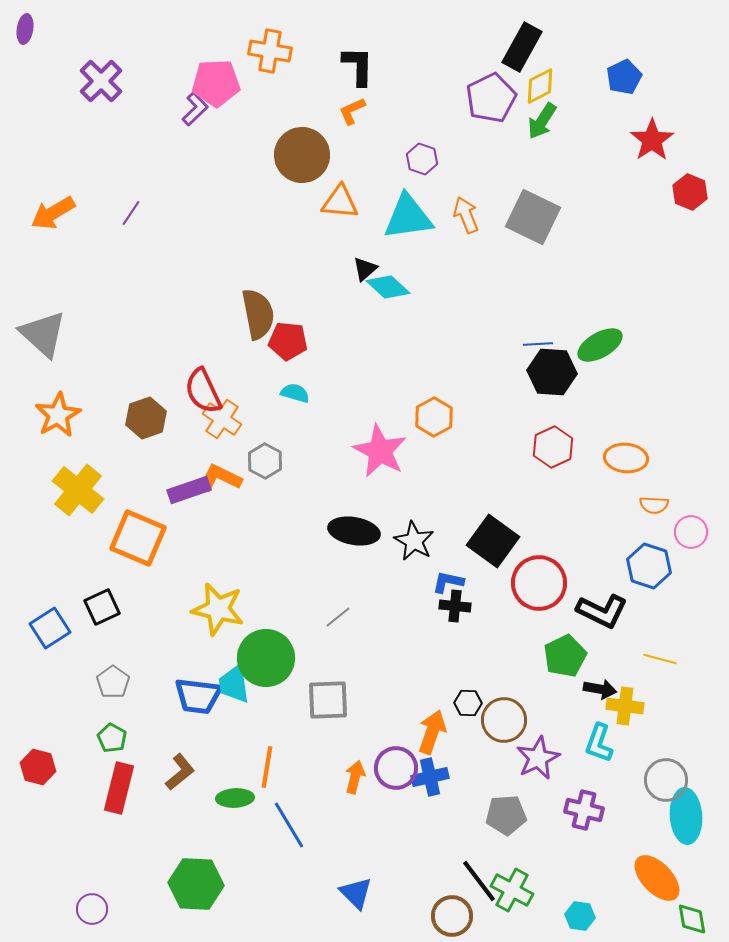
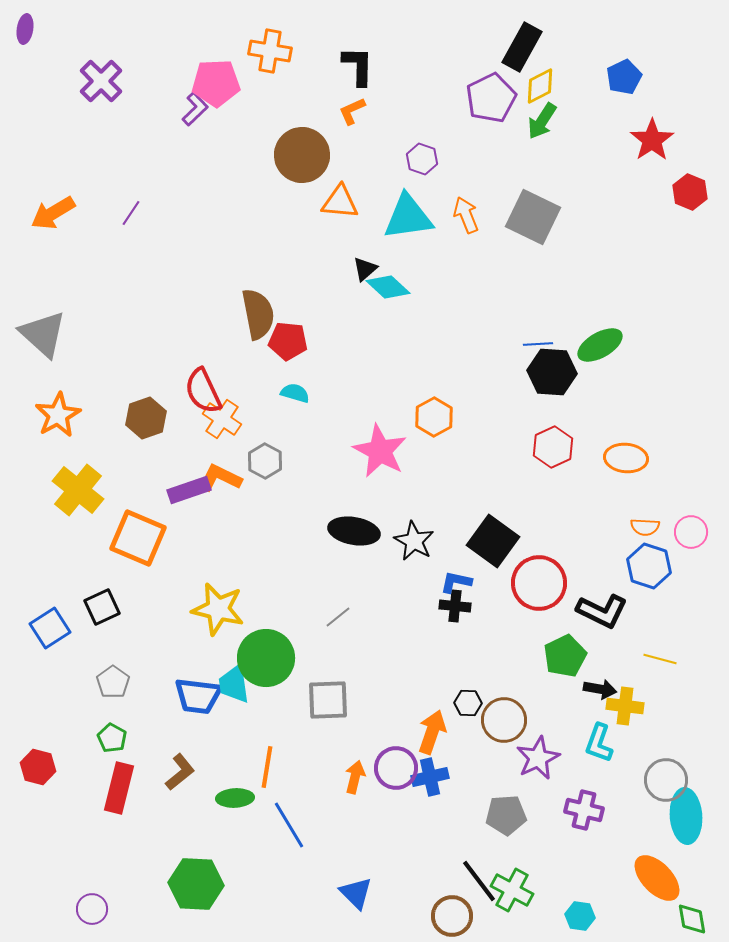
orange semicircle at (654, 505): moved 9 px left, 22 px down
blue L-shape at (448, 582): moved 8 px right
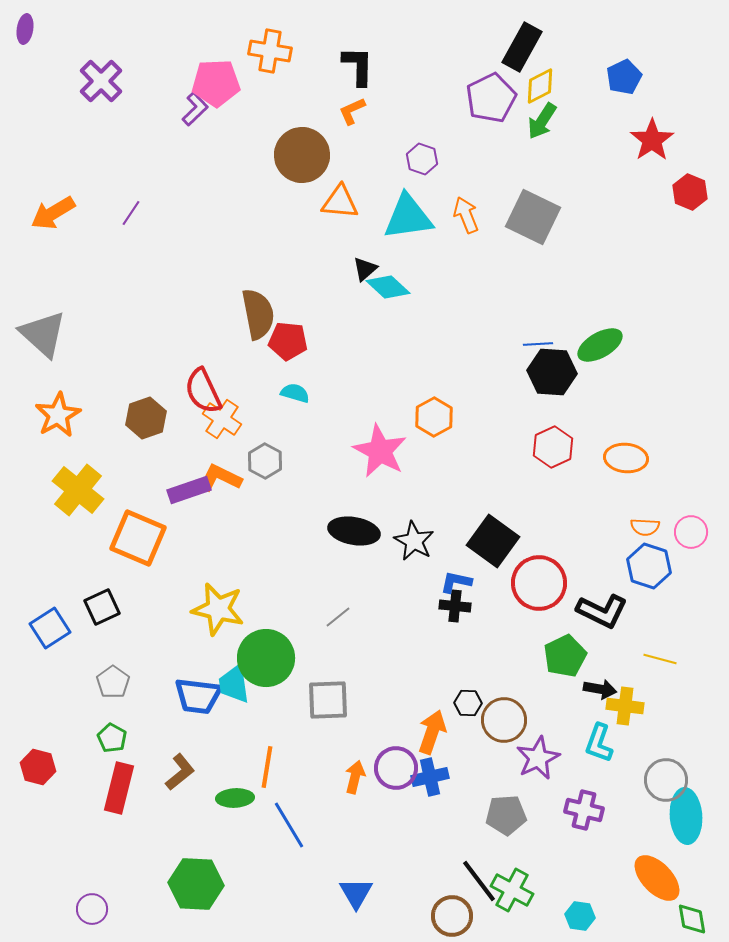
blue triangle at (356, 893): rotated 15 degrees clockwise
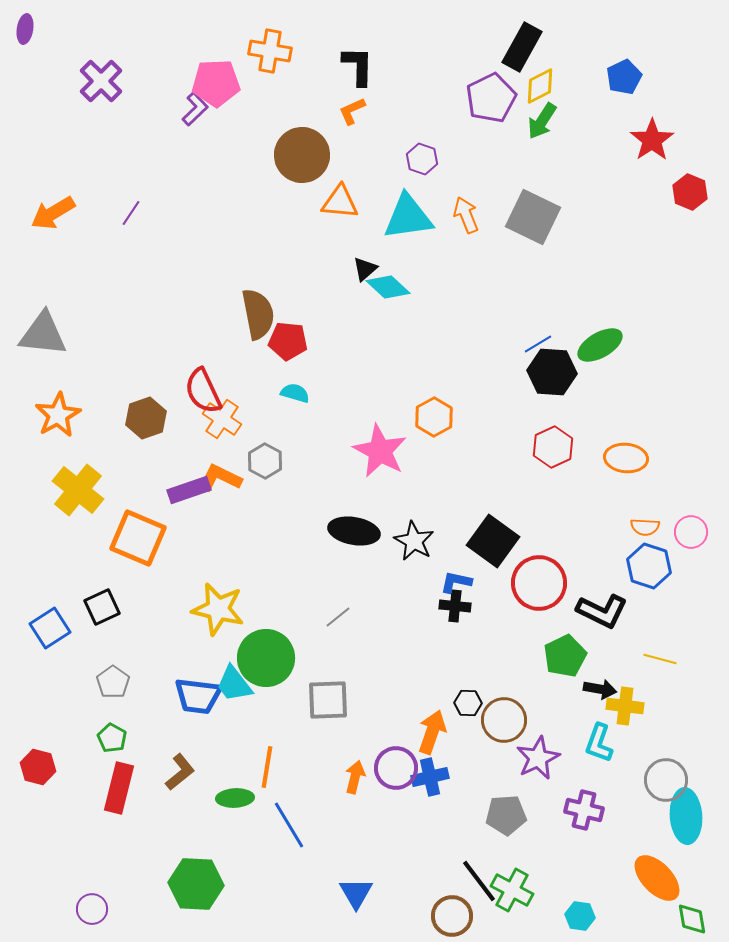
gray triangle at (43, 334): rotated 36 degrees counterclockwise
blue line at (538, 344): rotated 28 degrees counterclockwise
cyan trapezoid at (234, 684): rotated 30 degrees counterclockwise
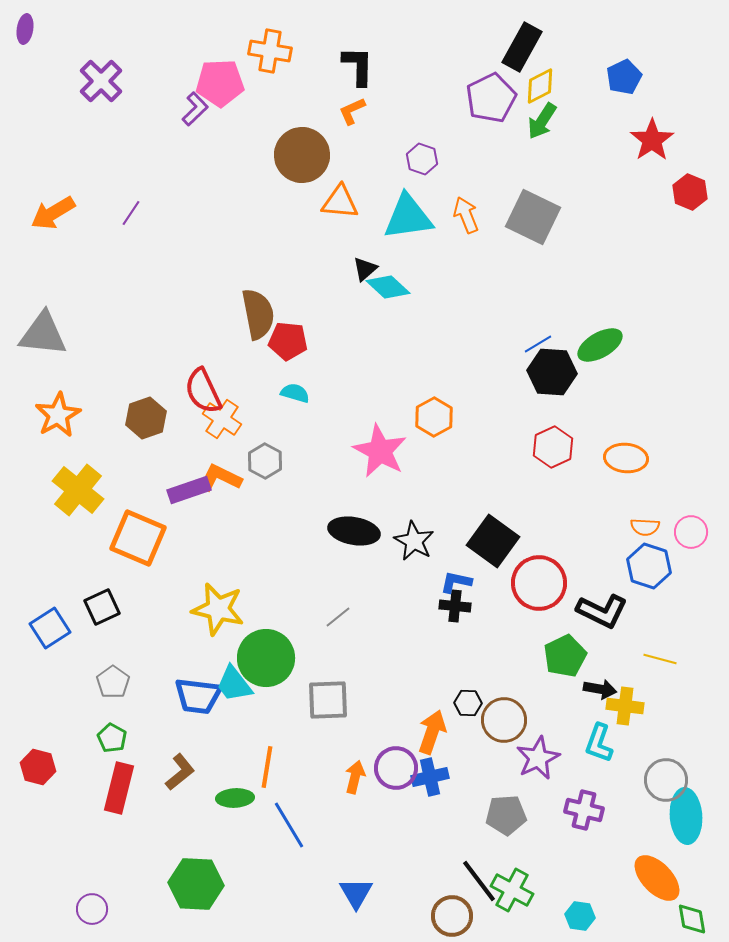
pink pentagon at (216, 83): moved 4 px right
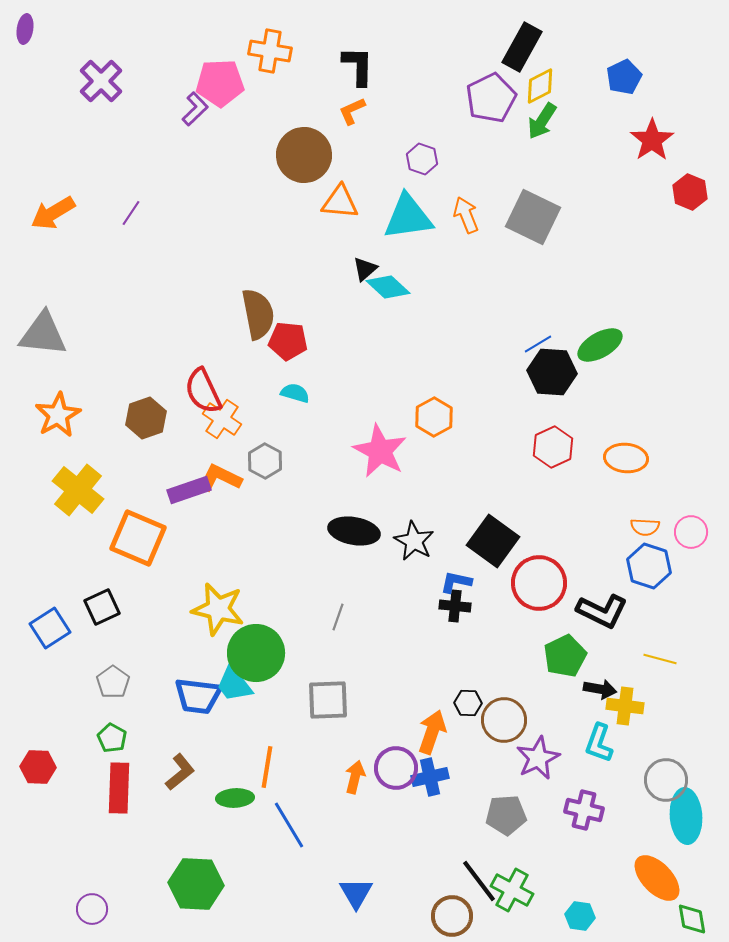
brown circle at (302, 155): moved 2 px right
gray line at (338, 617): rotated 32 degrees counterclockwise
green circle at (266, 658): moved 10 px left, 5 px up
red hexagon at (38, 767): rotated 12 degrees counterclockwise
red rectangle at (119, 788): rotated 12 degrees counterclockwise
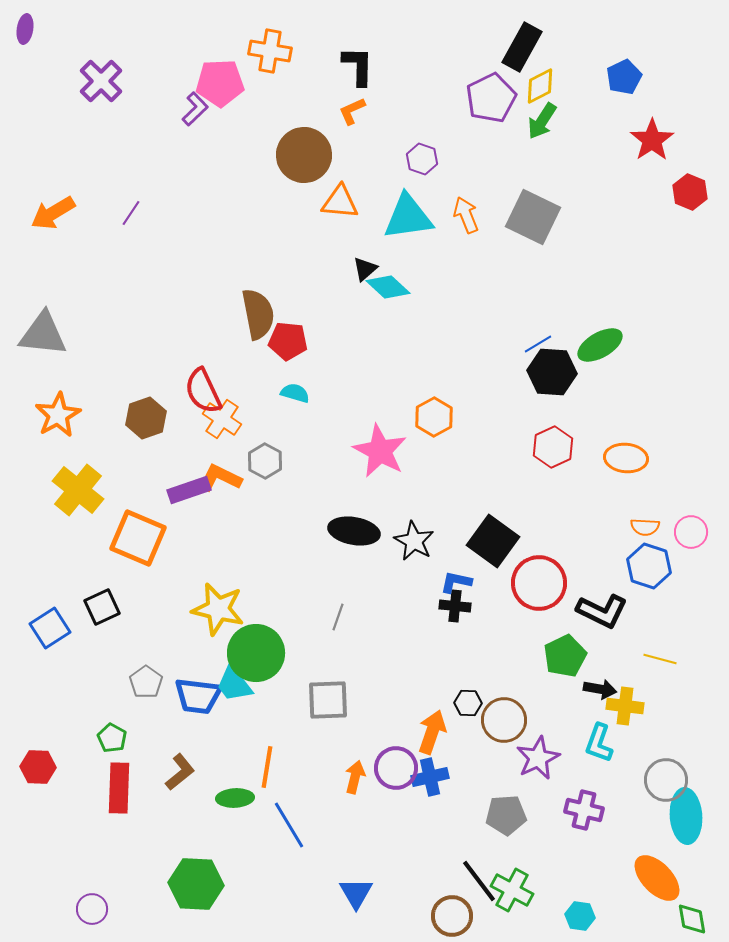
gray pentagon at (113, 682): moved 33 px right
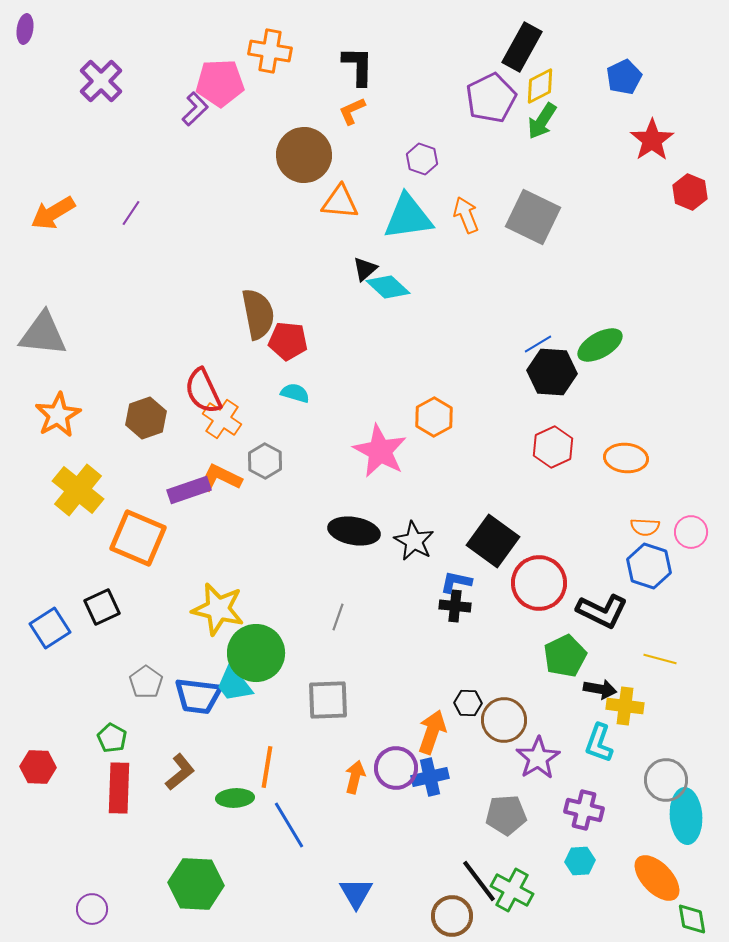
purple star at (538, 758): rotated 6 degrees counterclockwise
cyan hexagon at (580, 916): moved 55 px up; rotated 12 degrees counterclockwise
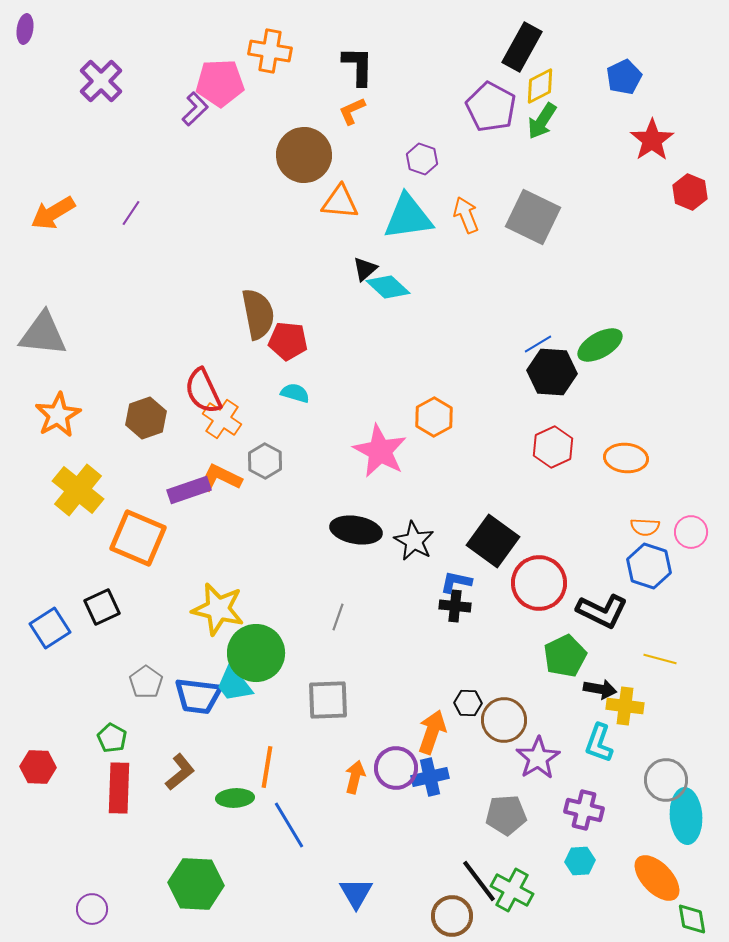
purple pentagon at (491, 98): moved 9 px down; rotated 18 degrees counterclockwise
black ellipse at (354, 531): moved 2 px right, 1 px up
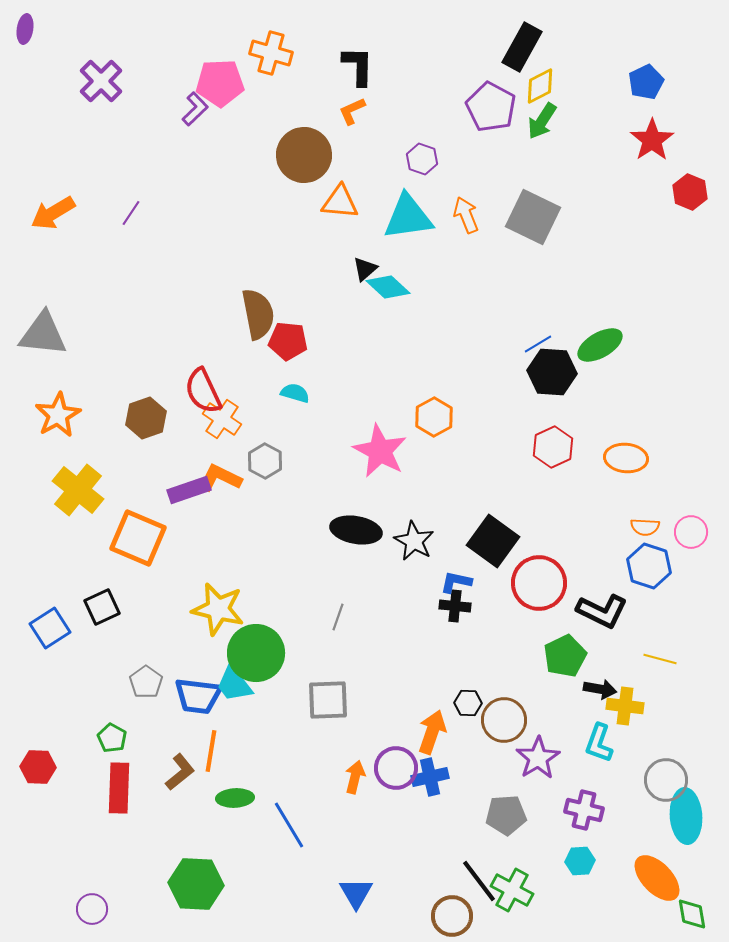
orange cross at (270, 51): moved 1 px right, 2 px down; rotated 6 degrees clockwise
blue pentagon at (624, 77): moved 22 px right, 5 px down
orange line at (267, 767): moved 56 px left, 16 px up
green diamond at (692, 919): moved 5 px up
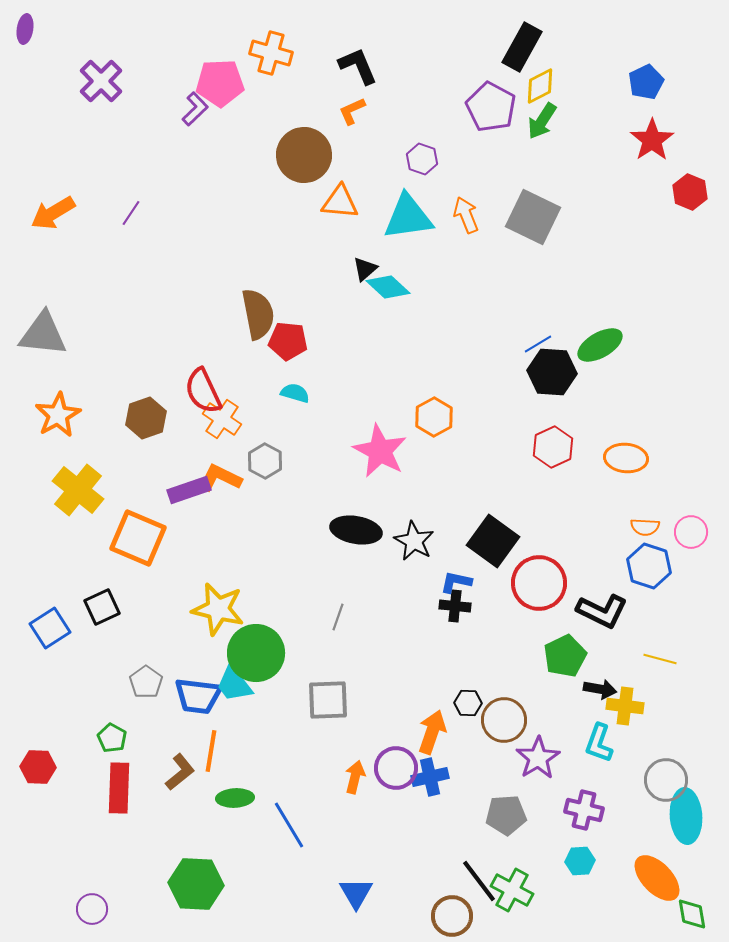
black L-shape at (358, 66): rotated 24 degrees counterclockwise
